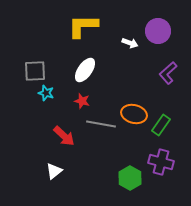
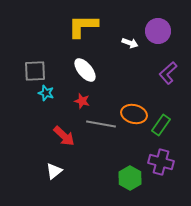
white ellipse: rotated 75 degrees counterclockwise
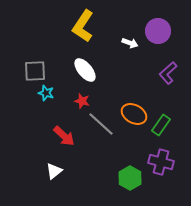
yellow L-shape: rotated 56 degrees counterclockwise
orange ellipse: rotated 15 degrees clockwise
gray line: rotated 32 degrees clockwise
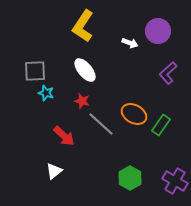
purple cross: moved 14 px right, 19 px down; rotated 15 degrees clockwise
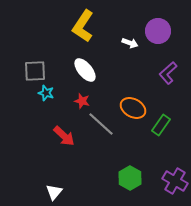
orange ellipse: moved 1 px left, 6 px up
white triangle: moved 21 px down; rotated 12 degrees counterclockwise
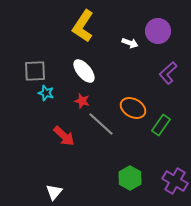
white ellipse: moved 1 px left, 1 px down
